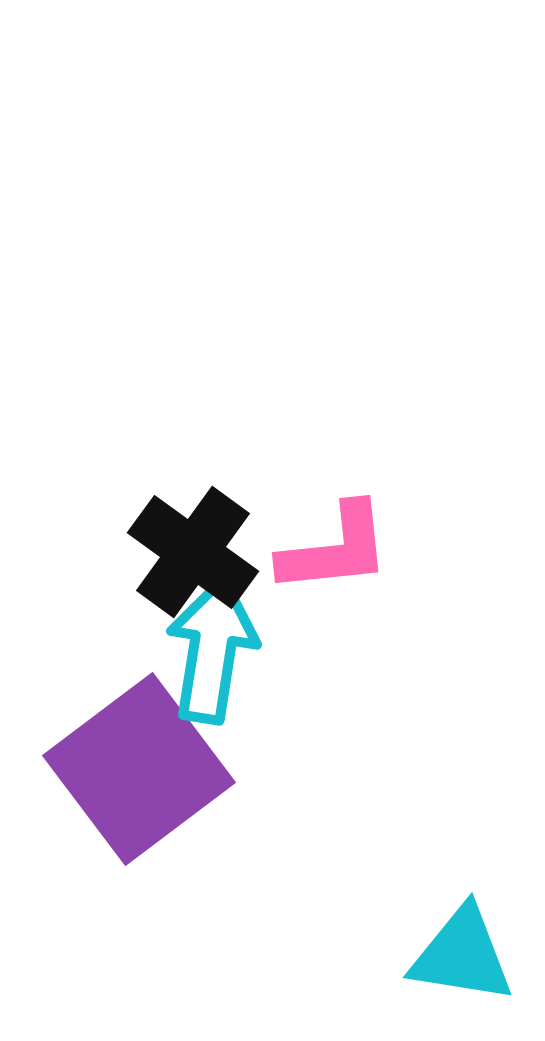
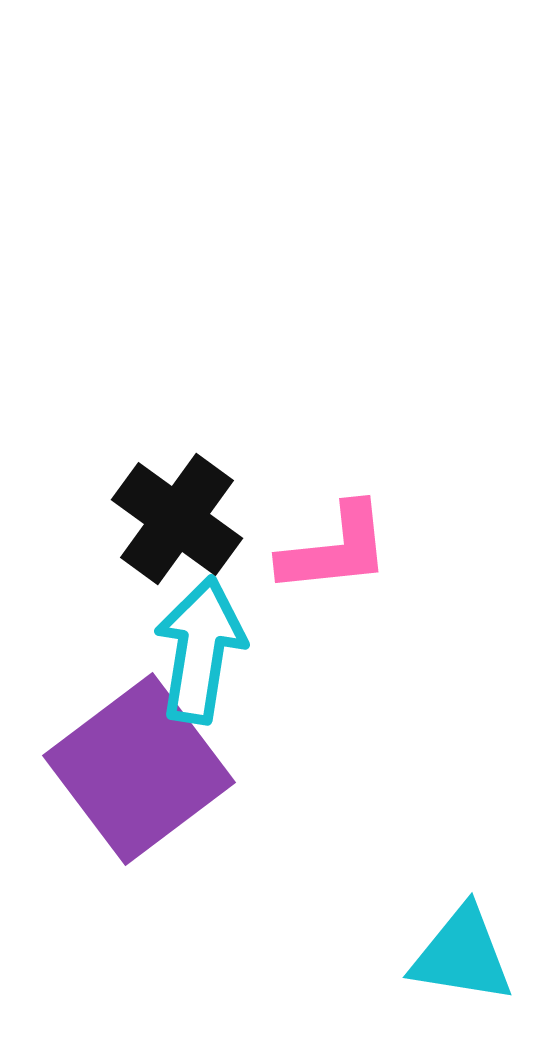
black cross: moved 16 px left, 33 px up
cyan arrow: moved 12 px left
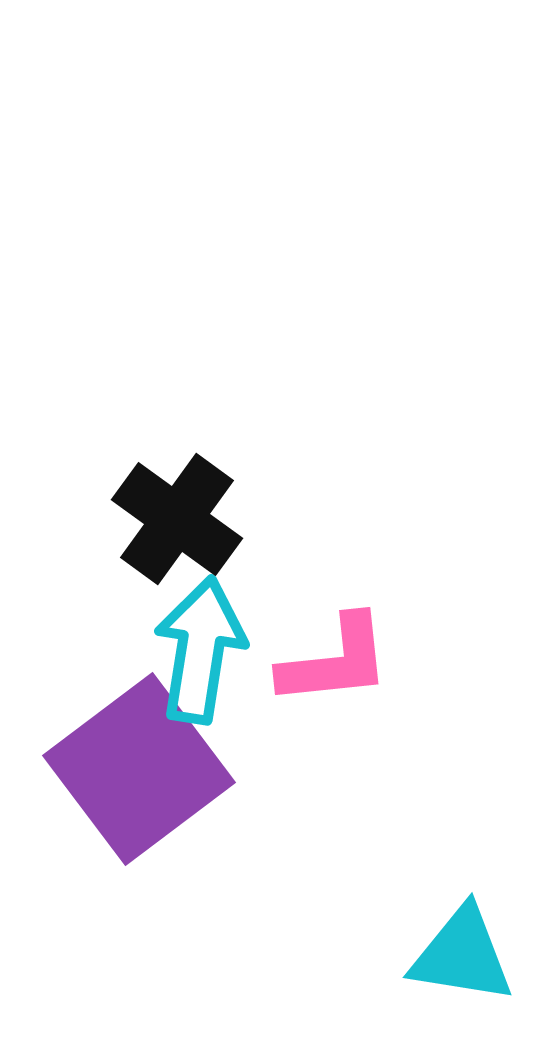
pink L-shape: moved 112 px down
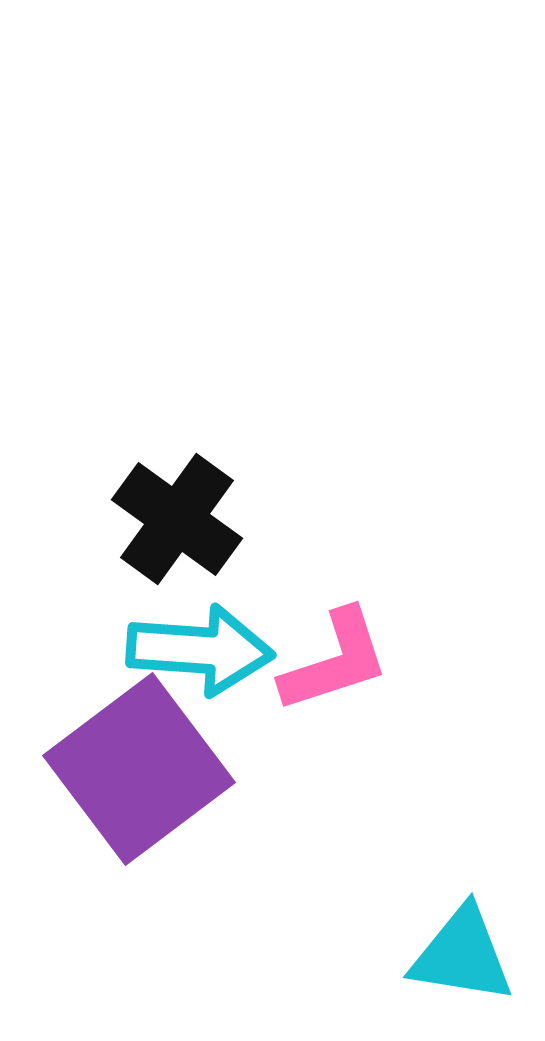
cyan arrow: rotated 85 degrees clockwise
pink L-shape: rotated 12 degrees counterclockwise
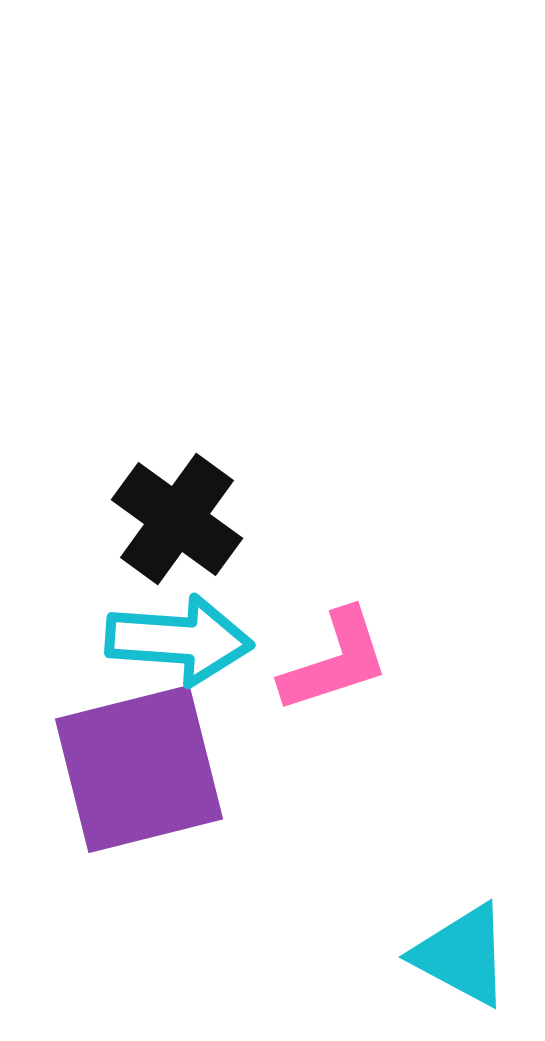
cyan arrow: moved 21 px left, 10 px up
purple square: rotated 23 degrees clockwise
cyan triangle: rotated 19 degrees clockwise
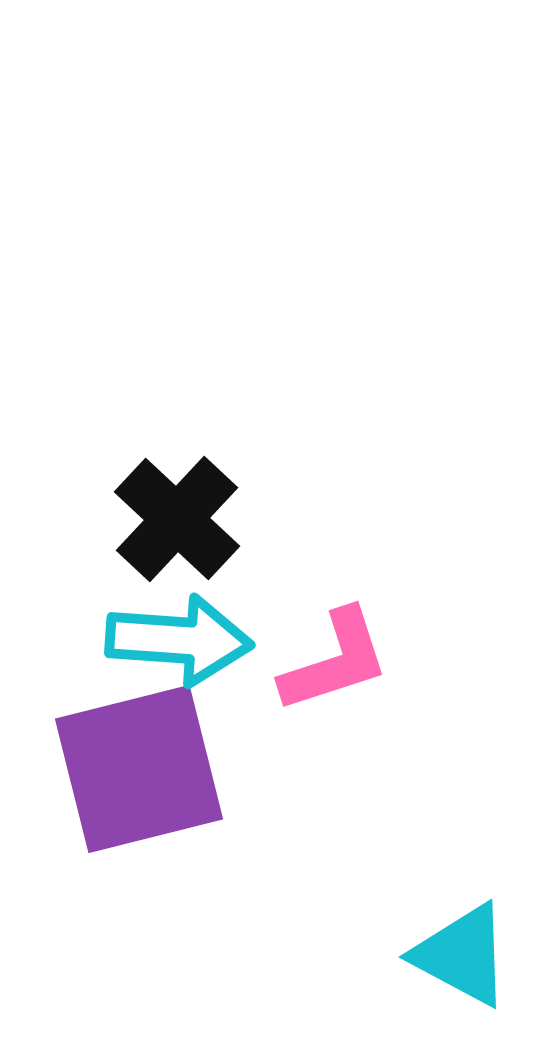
black cross: rotated 7 degrees clockwise
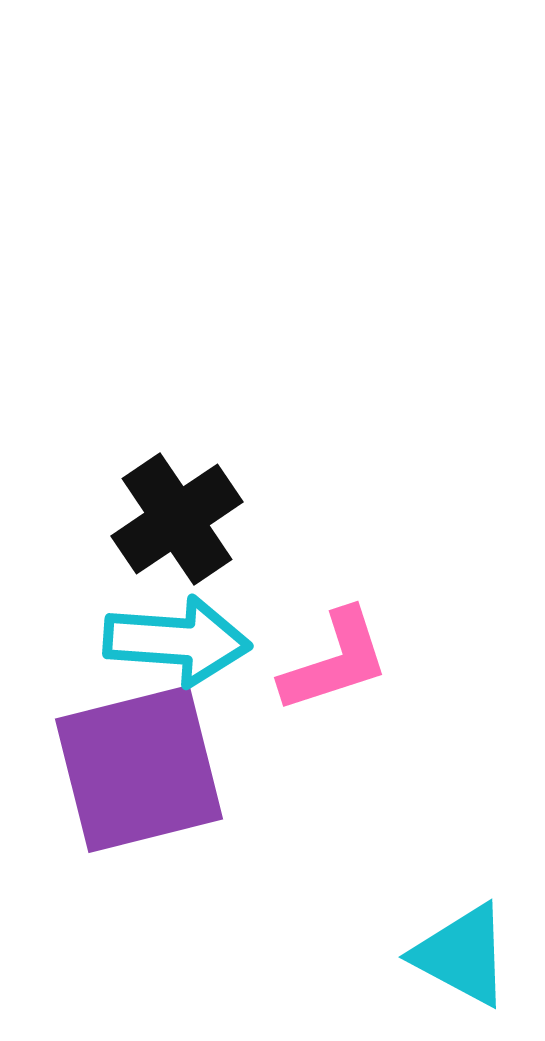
black cross: rotated 13 degrees clockwise
cyan arrow: moved 2 px left, 1 px down
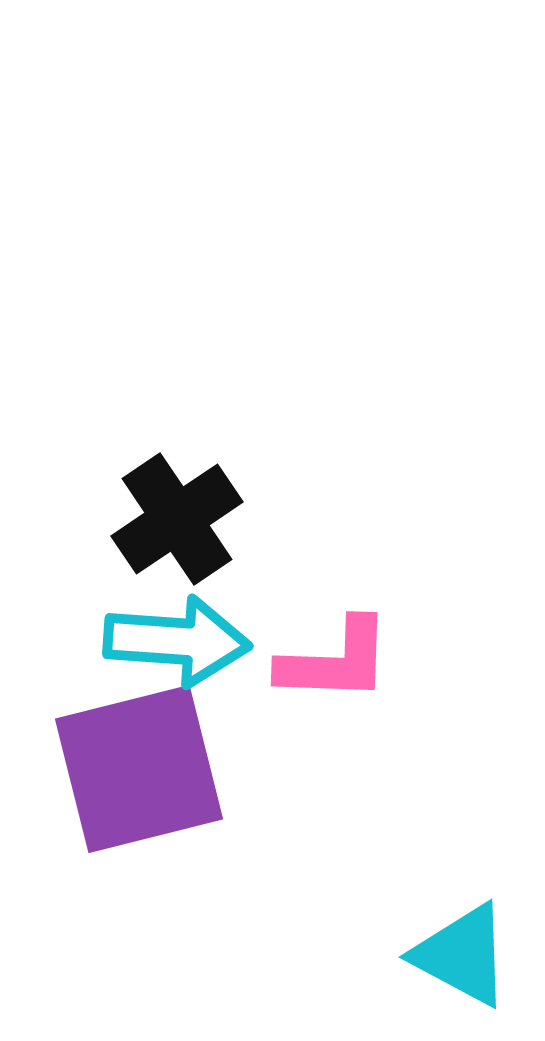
pink L-shape: rotated 20 degrees clockwise
